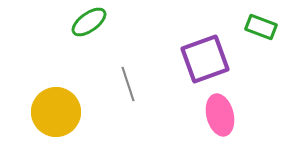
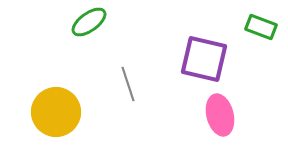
purple square: moved 1 px left; rotated 33 degrees clockwise
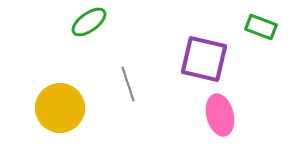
yellow circle: moved 4 px right, 4 px up
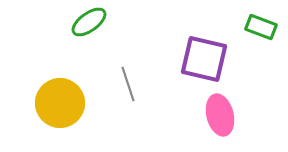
yellow circle: moved 5 px up
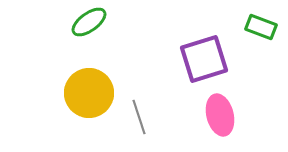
purple square: rotated 30 degrees counterclockwise
gray line: moved 11 px right, 33 px down
yellow circle: moved 29 px right, 10 px up
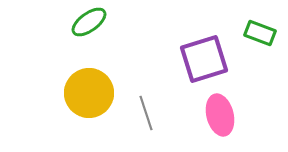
green rectangle: moved 1 px left, 6 px down
gray line: moved 7 px right, 4 px up
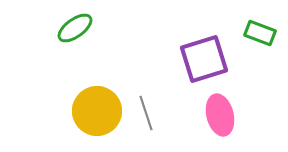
green ellipse: moved 14 px left, 6 px down
yellow circle: moved 8 px right, 18 px down
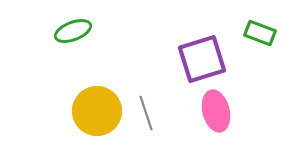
green ellipse: moved 2 px left, 3 px down; rotated 15 degrees clockwise
purple square: moved 2 px left
pink ellipse: moved 4 px left, 4 px up
